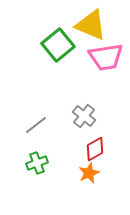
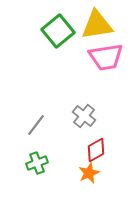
yellow triangle: moved 6 px right; rotated 32 degrees counterclockwise
green square: moved 14 px up
gray line: rotated 15 degrees counterclockwise
red diamond: moved 1 px right, 1 px down
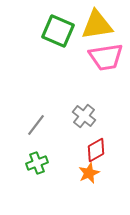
green square: rotated 28 degrees counterclockwise
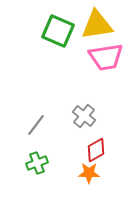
orange star: rotated 25 degrees clockwise
